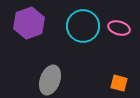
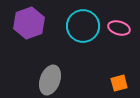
orange square: rotated 30 degrees counterclockwise
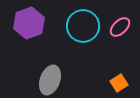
pink ellipse: moved 1 px right, 1 px up; rotated 60 degrees counterclockwise
orange square: rotated 18 degrees counterclockwise
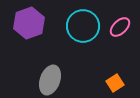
orange square: moved 4 px left
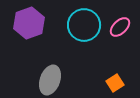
cyan circle: moved 1 px right, 1 px up
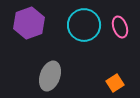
pink ellipse: rotated 65 degrees counterclockwise
gray ellipse: moved 4 px up
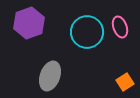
cyan circle: moved 3 px right, 7 px down
orange square: moved 10 px right, 1 px up
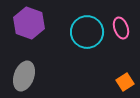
purple hexagon: rotated 20 degrees counterclockwise
pink ellipse: moved 1 px right, 1 px down
gray ellipse: moved 26 px left
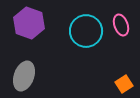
pink ellipse: moved 3 px up
cyan circle: moved 1 px left, 1 px up
orange square: moved 1 px left, 2 px down
